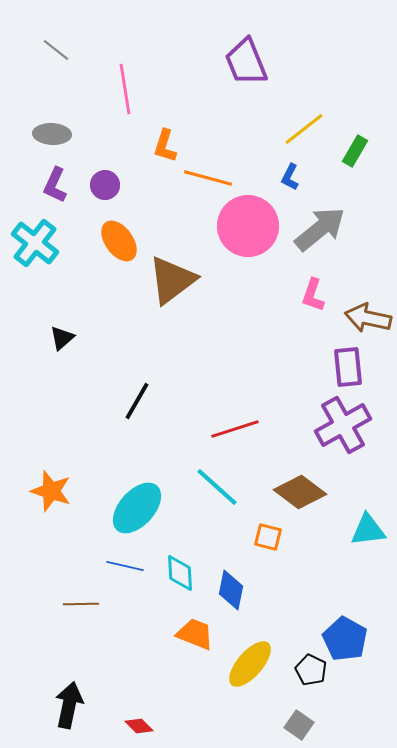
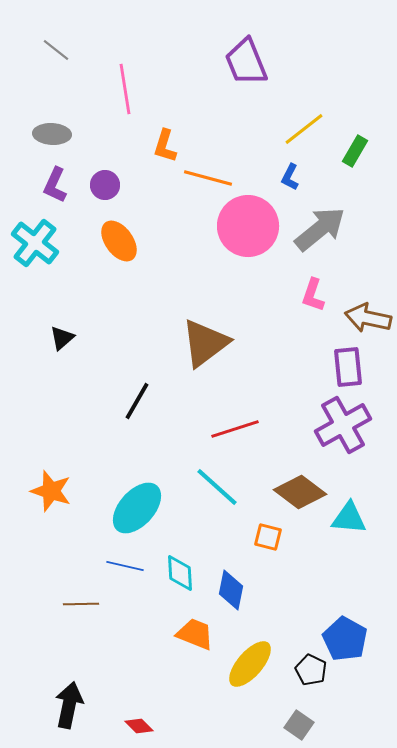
brown triangle: moved 33 px right, 63 px down
cyan triangle: moved 19 px left, 12 px up; rotated 12 degrees clockwise
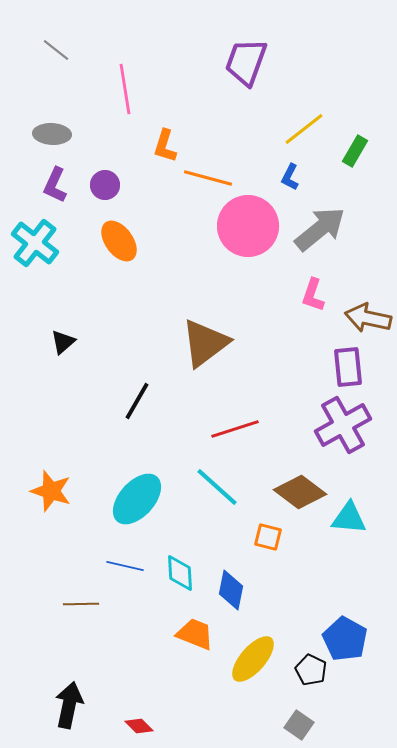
purple trapezoid: rotated 42 degrees clockwise
black triangle: moved 1 px right, 4 px down
cyan ellipse: moved 9 px up
yellow ellipse: moved 3 px right, 5 px up
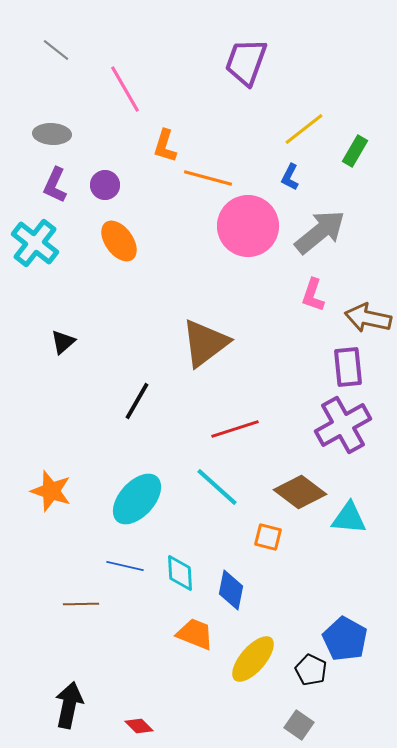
pink line: rotated 21 degrees counterclockwise
gray arrow: moved 3 px down
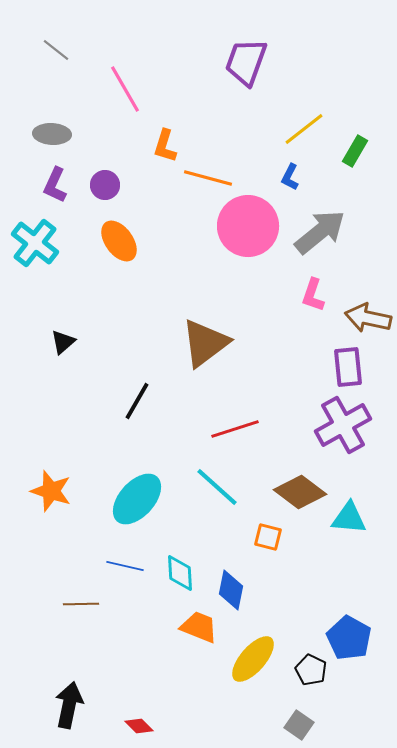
orange trapezoid: moved 4 px right, 7 px up
blue pentagon: moved 4 px right, 1 px up
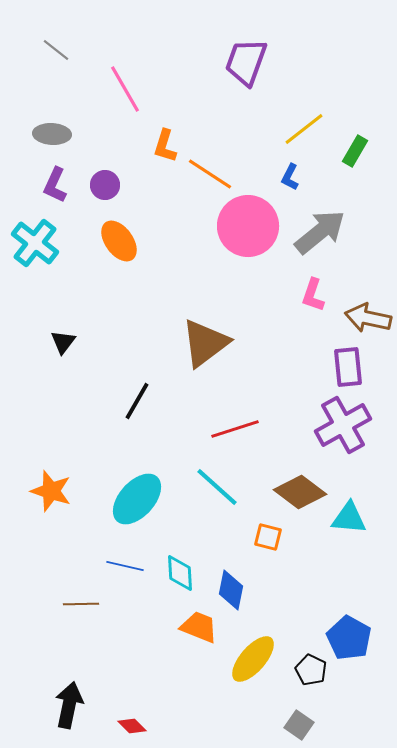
orange line: moved 2 px right, 4 px up; rotated 18 degrees clockwise
black triangle: rotated 12 degrees counterclockwise
red diamond: moved 7 px left
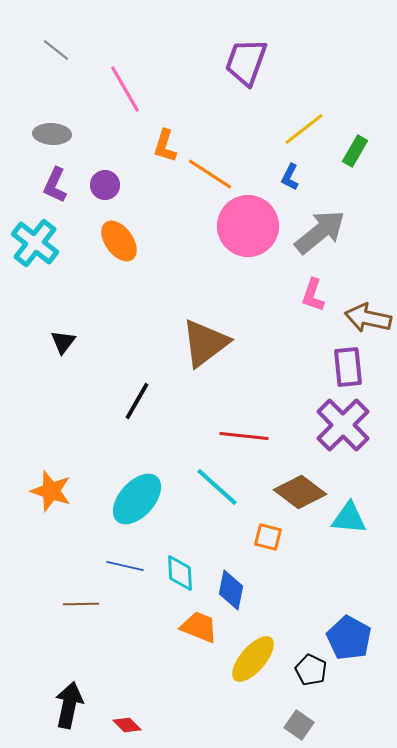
purple cross: rotated 16 degrees counterclockwise
red line: moved 9 px right, 7 px down; rotated 24 degrees clockwise
red diamond: moved 5 px left, 1 px up
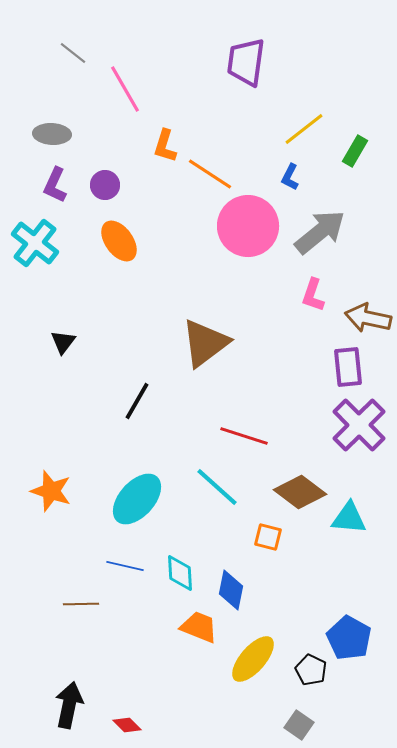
gray line: moved 17 px right, 3 px down
purple trapezoid: rotated 12 degrees counterclockwise
purple cross: moved 16 px right
red line: rotated 12 degrees clockwise
